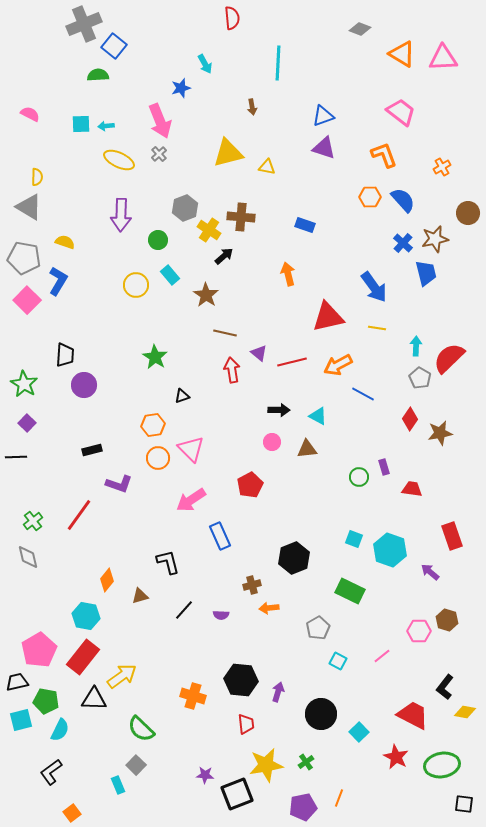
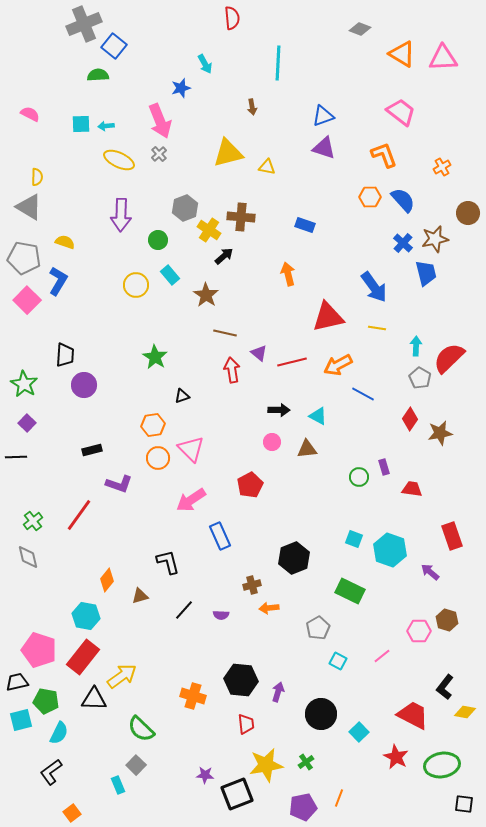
pink pentagon at (39, 650): rotated 24 degrees counterclockwise
cyan semicircle at (60, 730): moved 1 px left, 3 px down
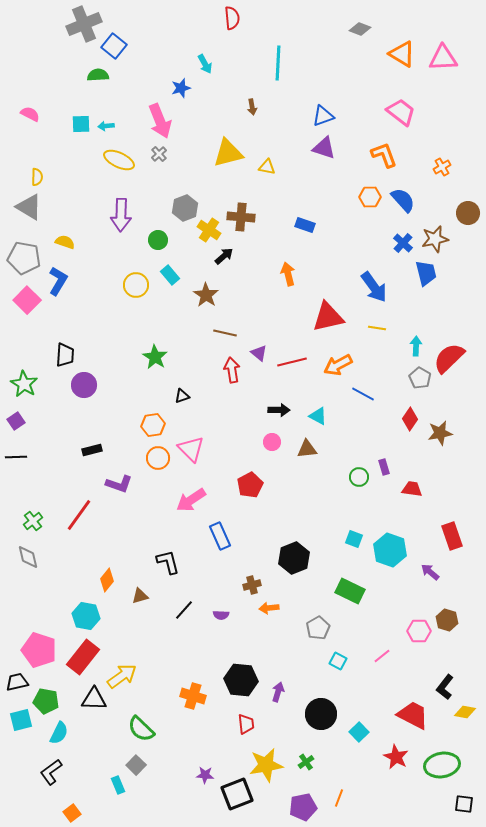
purple square at (27, 423): moved 11 px left, 2 px up; rotated 12 degrees clockwise
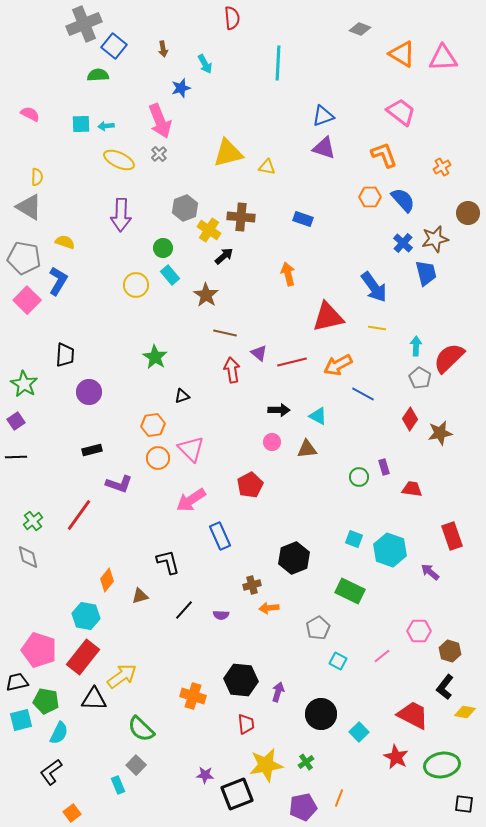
brown arrow at (252, 107): moved 89 px left, 58 px up
blue rectangle at (305, 225): moved 2 px left, 6 px up
green circle at (158, 240): moved 5 px right, 8 px down
purple circle at (84, 385): moved 5 px right, 7 px down
brown hexagon at (447, 620): moved 3 px right, 31 px down
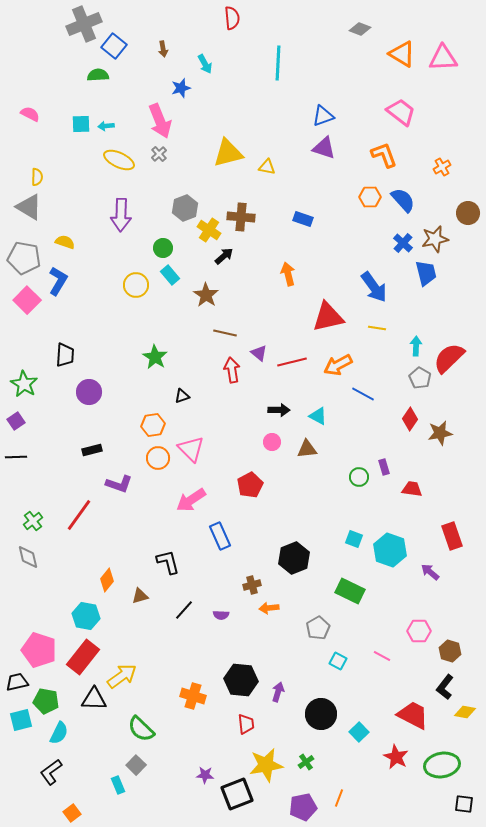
pink line at (382, 656): rotated 66 degrees clockwise
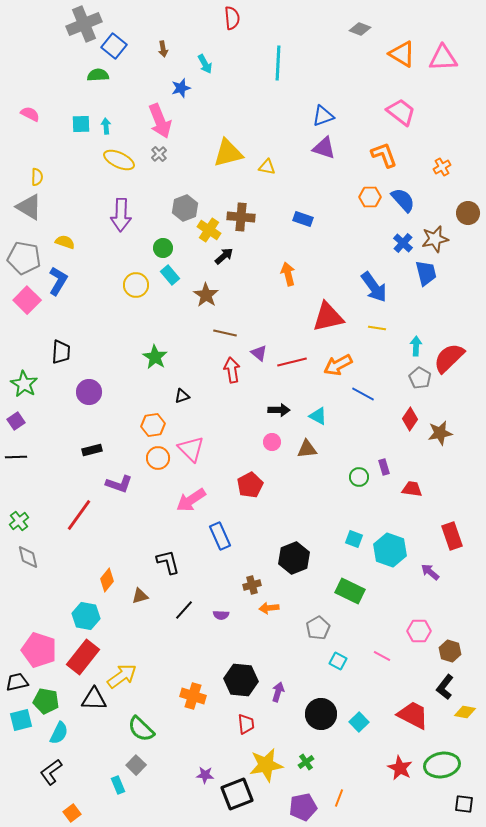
cyan arrow at (106, 126): rotated 91 degrees clockwise
black trapezoid at (65, 355): moved 4 px left, 3 px up
green cross at (33, 521): moved 14 px left
cyan square at (359, 732): moved 10 px up
red star at (396, 757): moved 4 px right, 11 px down
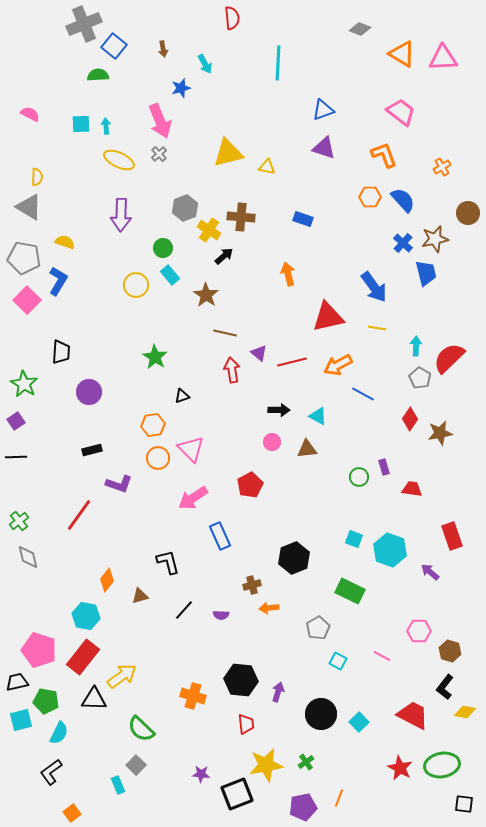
blue triangle at (323, 116): moved 6 px up
pink arrow at (191, 500): moved 2 px right, 2 px up
purple star at (205, 775): moved 4 px left, 1 px up
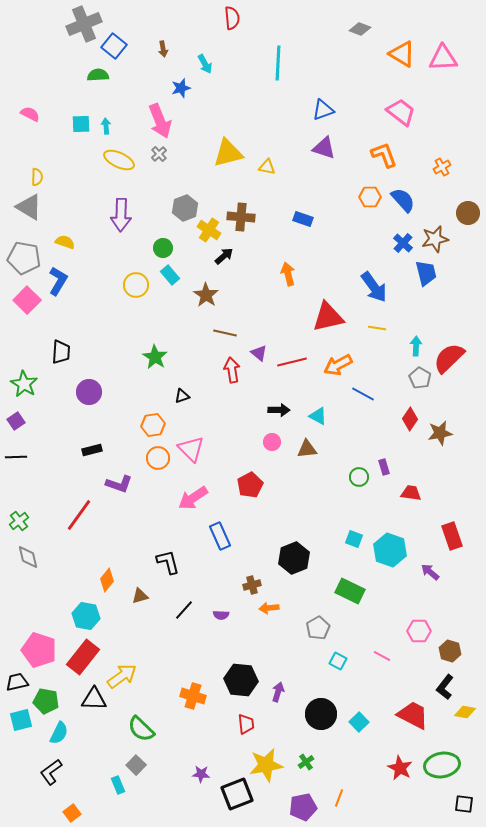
red trapezoid at (412, 489): moved 1 px left, 4 px down
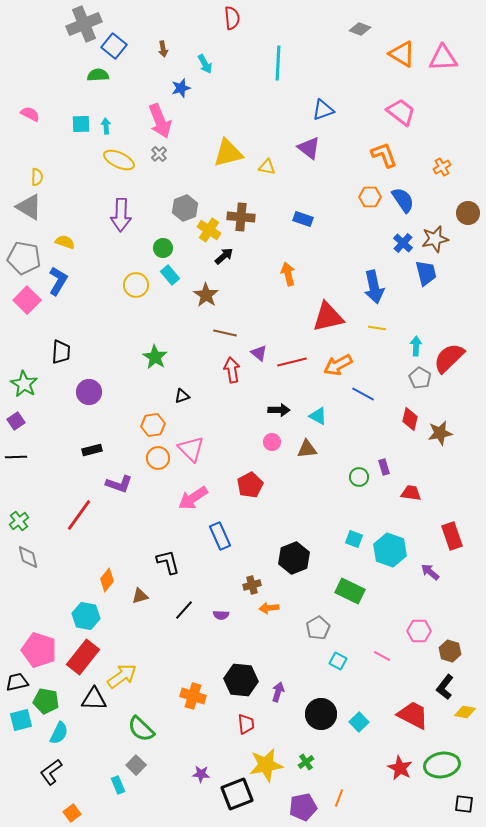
purple triangle at (324, 148): moved 15 px left; rotated 20 degrees clockwise
blue semicircle at (403, 200): rotated 8 degrees clockwise
blue arrow at (374, 287): rotated 24 degrees clockwise
red diamond at (410, 419): rotated 20 degrees counterclockwise
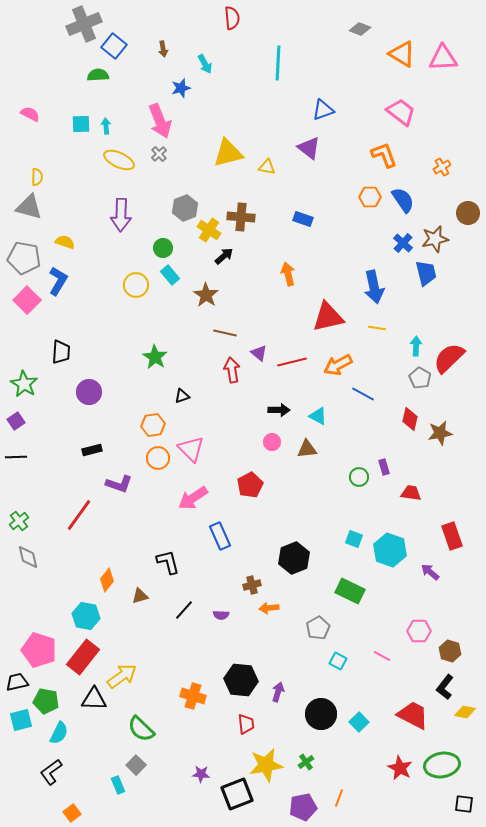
gray triangle at (29, 207): rotated 16 degrees counterclockwise
